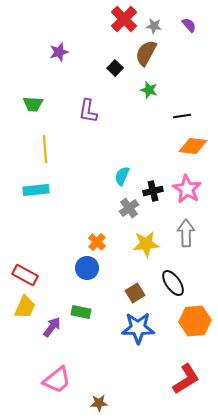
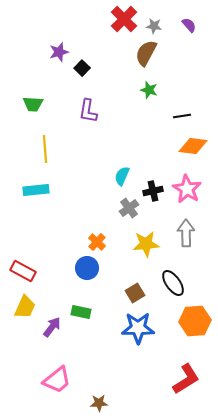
black square: moved 33 px left
red rectangle: moved 2 px left, 4 px up
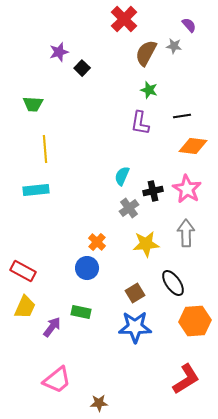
gray star: moved 20 px right, 20 px down
purple L-shape: moved 52 px right, 12 px down
blue star: moved 3 px left, 1 px up
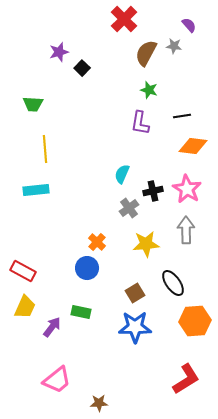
cyan semicircle: moved 2 px up
gray arrow: moved 3 px up
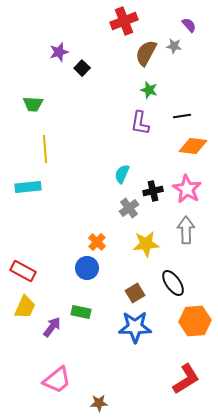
red cross: moved 2 px down; rotated 24 degrees clockwise
cyan rectangle: moved 8 px left, 3 px up
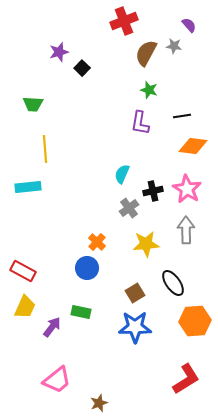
brown star: rotated 18 degrees counterclockwise
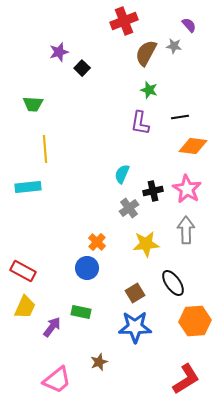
black line: moved 2 px left, 1 px down
brown star: moved 41 px up
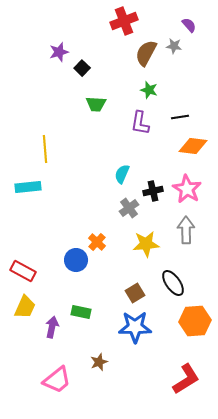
green trapezoid: moved 63 px right
blue circle: moved 11 px left, 8 px up
purple arrow: rotated 25 degrees counterclockwise
